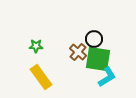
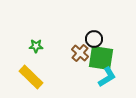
brown cross: moved 2 px right, 1 px down
green square: moved 3 px right, 1 px up
yellow rectangle: moved 10 px left; rotated 10 degrees counterclockwise
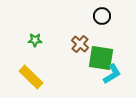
black circle: moved 8 px right, 23 px up
green star: moved 1 px left, 6 px up
brown cross: moved 9 px up
cyan L-shape: moved 5 px right, 3 px up
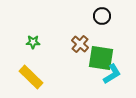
green star: moved 2 px left, 2 px down
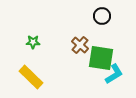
brown cross: moved 1 px down
cyan L-shape: moved 2 px right
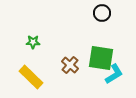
black circle: moved 3 px up
brown cross: moved 10 px left, 20 px down
